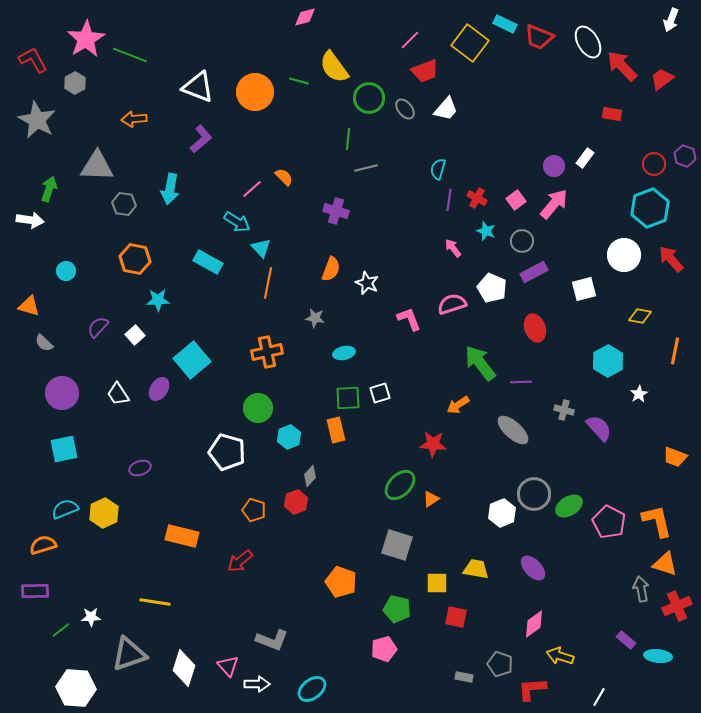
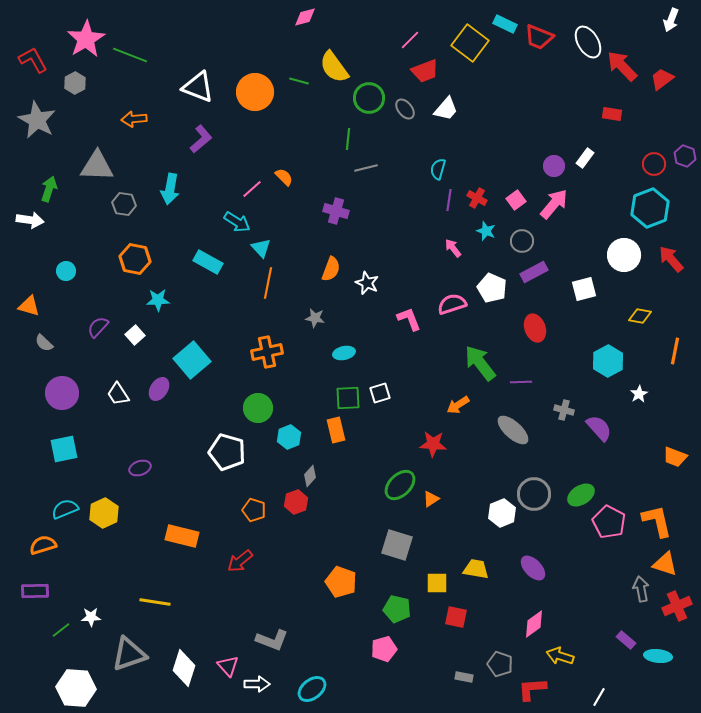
green ellipse at (569, 506): moved 12 px right, 11 px up
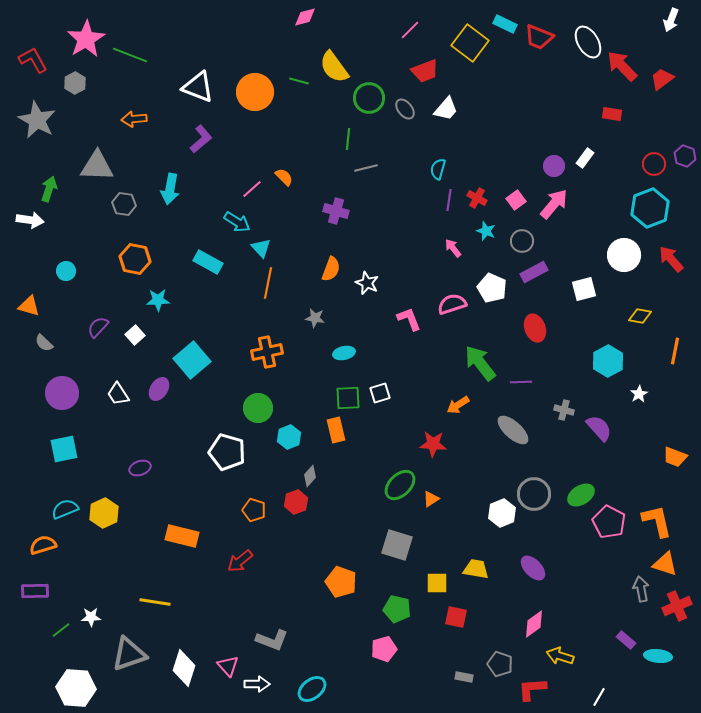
pink line at (410, 40): moved 10 px up
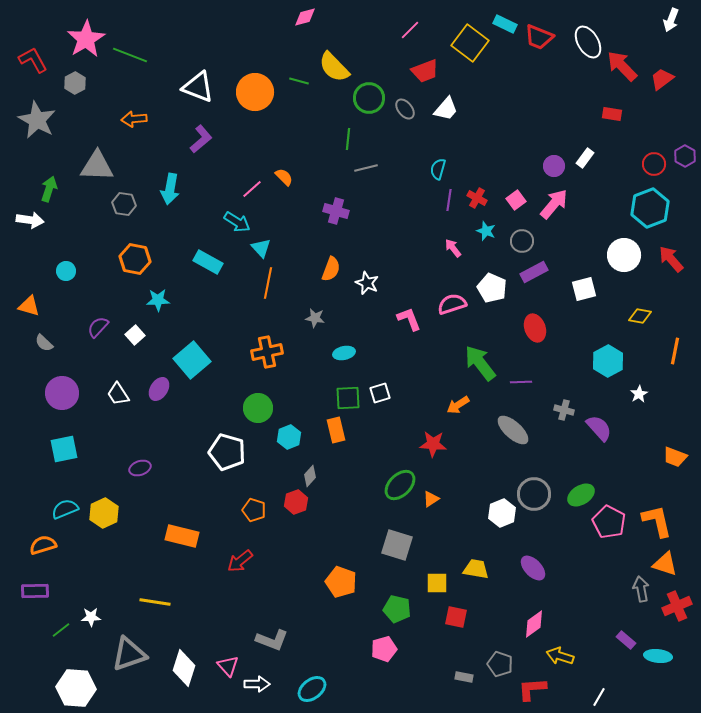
yellow semicircle at (334, 67): rotated 8 degrees counterclockwise
purple hexagon at (685, 156): rotated 10 degrees clockwise
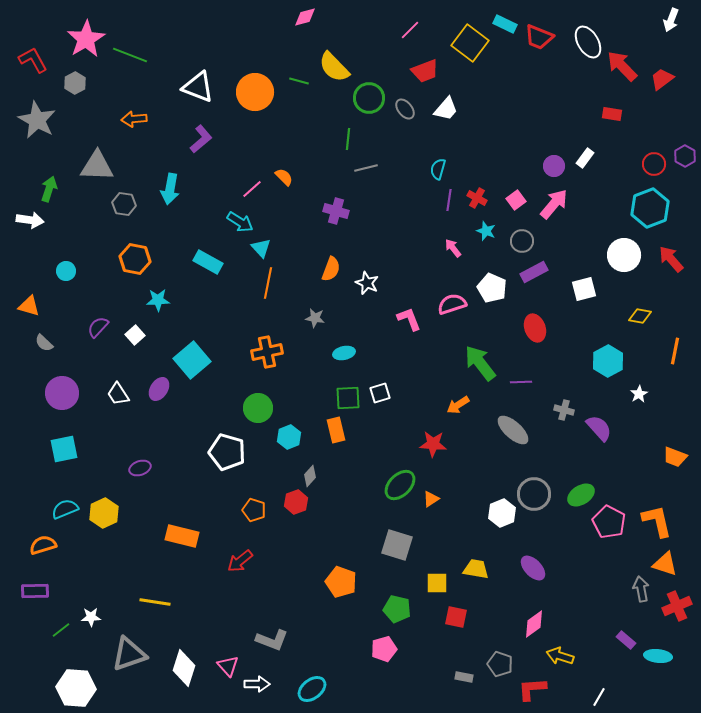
cyan arrow at (237, 222): moved 3 px right
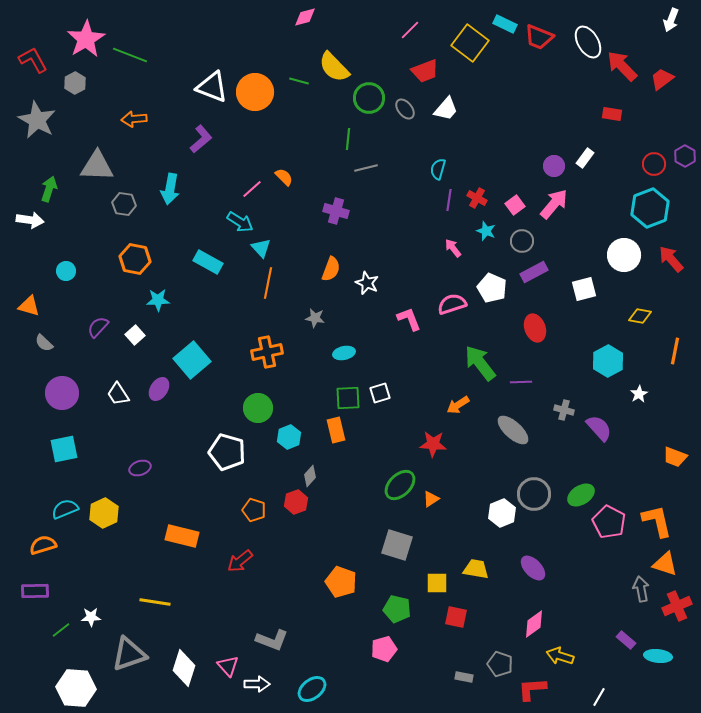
white triangle at (198, 87): moved 14 px right
pink square at (516, 200): moved 1 px left, 5 px down
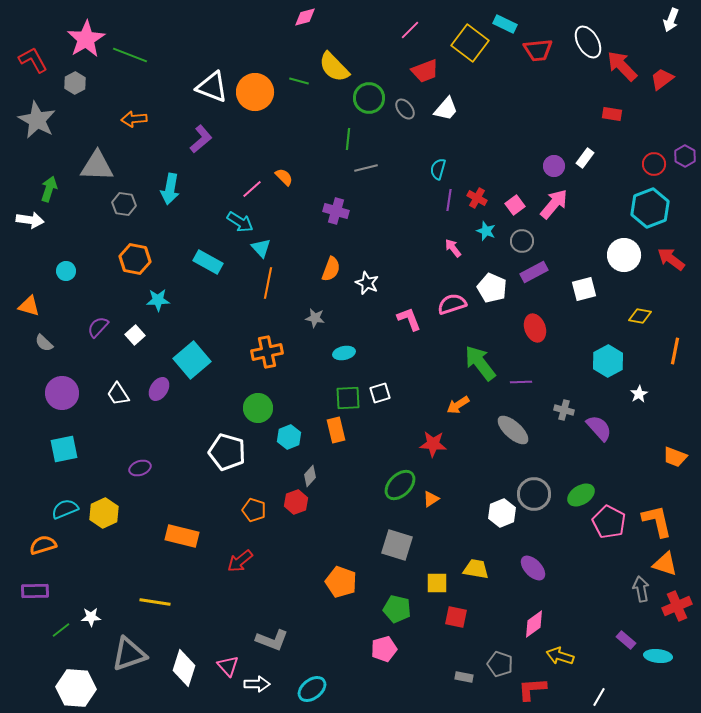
red trapezoid at (539, 37): moved 1 px left, 13 px down; rotated 28 degrees counterclockwise
red arrow at (671, 259): rotated 12 degrees counterclockwise
